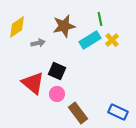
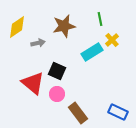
cyan rectangle: moved 2 px right, 12 px down
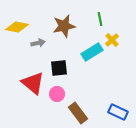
yellow diamond: rotated 45 degrees clockwise
black square: moved 2 px right, 3 px up; rotated 30 degrees counterclockwise
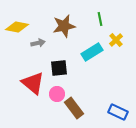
yellow cross: moved 4 px right
brown rectangle: moved 4 px left, 5 px up
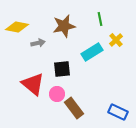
black square: moved 3 px right, 1 px down
red triangle: moved 1 px down
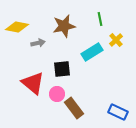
red triangle: moved 1 px up
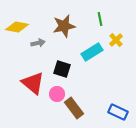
black square: rotated 24 degrees clockwise
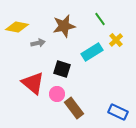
green line: rotated 24 degrees counterclockwise
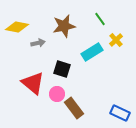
blue rectangle: moved 2 px right, 1 px down
